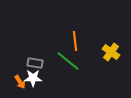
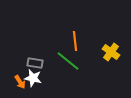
white star: rotated 12 degrees clockwise
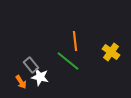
gray rectangle: moved 4 px left, 2 px down; rotated 42 degrees clockwise
white star: moved 7 px right, 1 px up
orange arrow: moved 1 px right
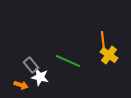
orange line: moved 28 px right
yellow cross: moved 2 px left, 3 px down
green line: rotated 15 degrees counterclockwise
orange arrow: moved 3 px down; rotated 40 degrees counterclockwise
